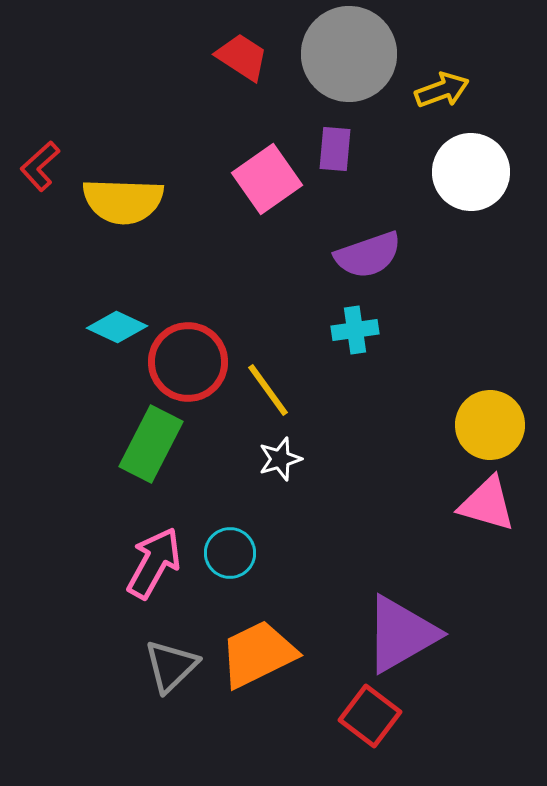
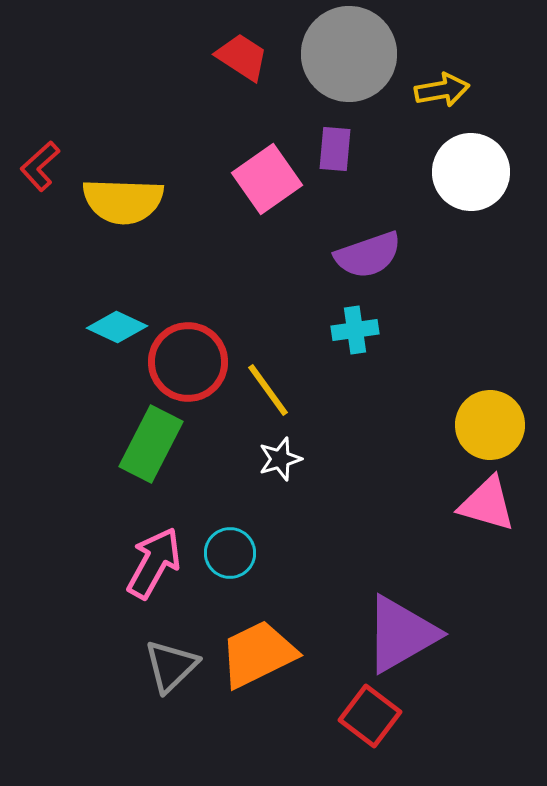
yellow arrow: rotated 10 degrees clockwise
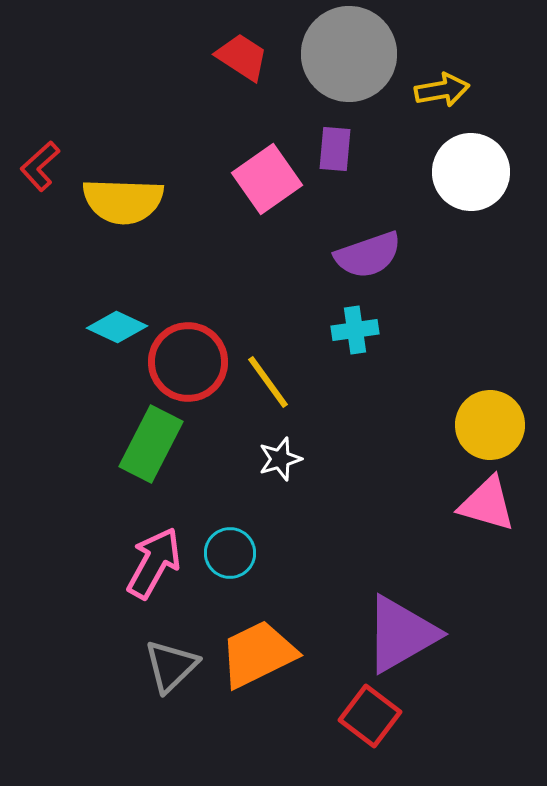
yellow line: moved 8 px up
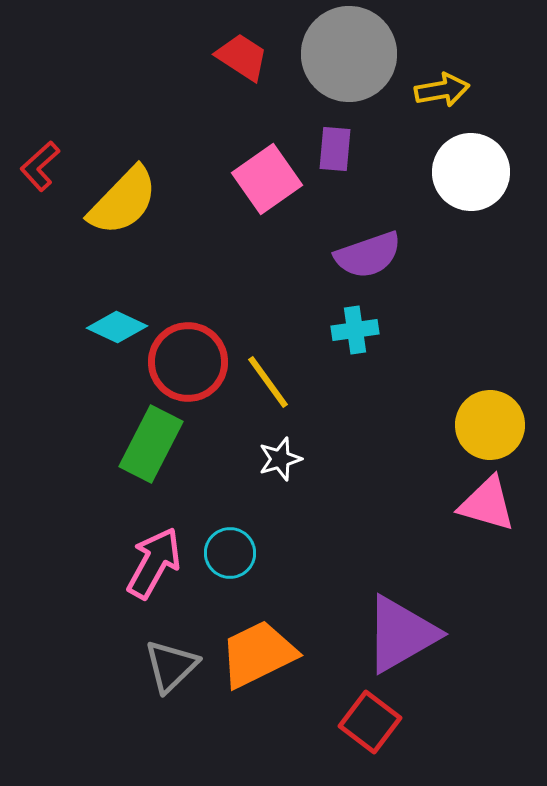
yellow semicircle: rotated 48 degrees counterclockwise
red square: moved 6 px down
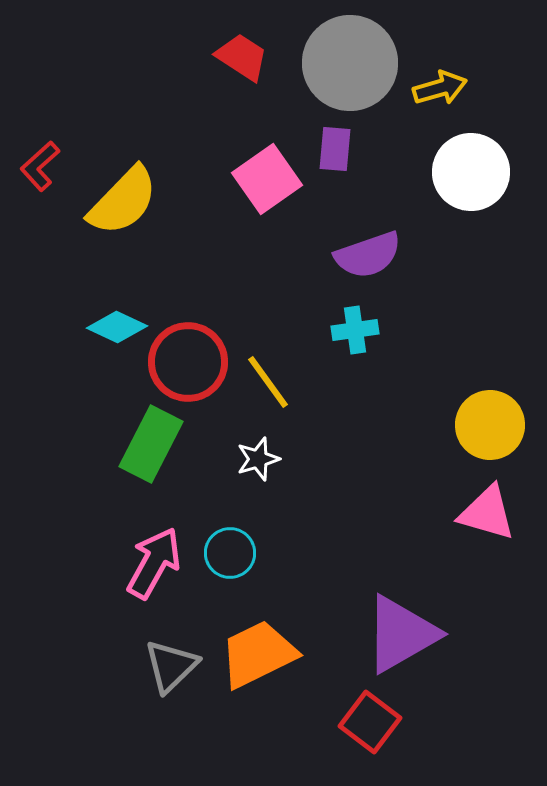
gray circle: moved 1 px right, 9 px down
yellow arrow: moved 2 px left, 2 px up; rotated 6 degrees counterclockwise
white star: moved 22 px left
pink triangle: moved 9 px down
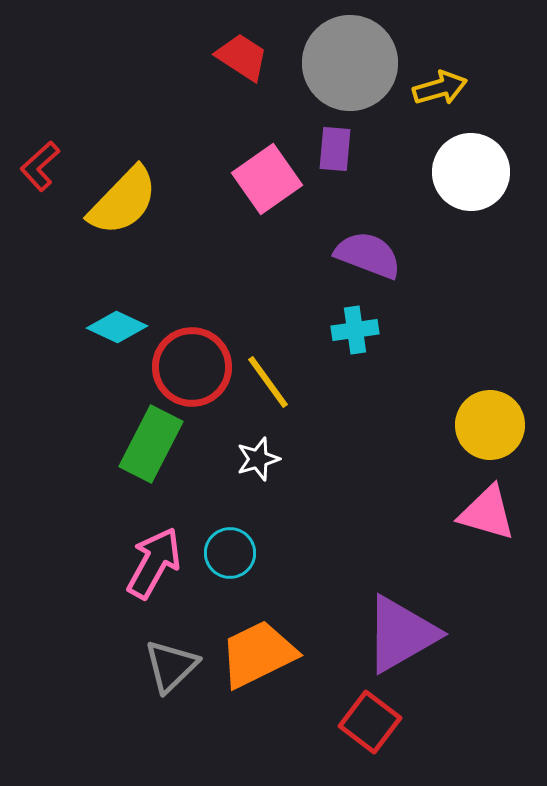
purple semicircle: rotated 140 degrees counterclockwise
red circle: moved 4 px right, 5 px down
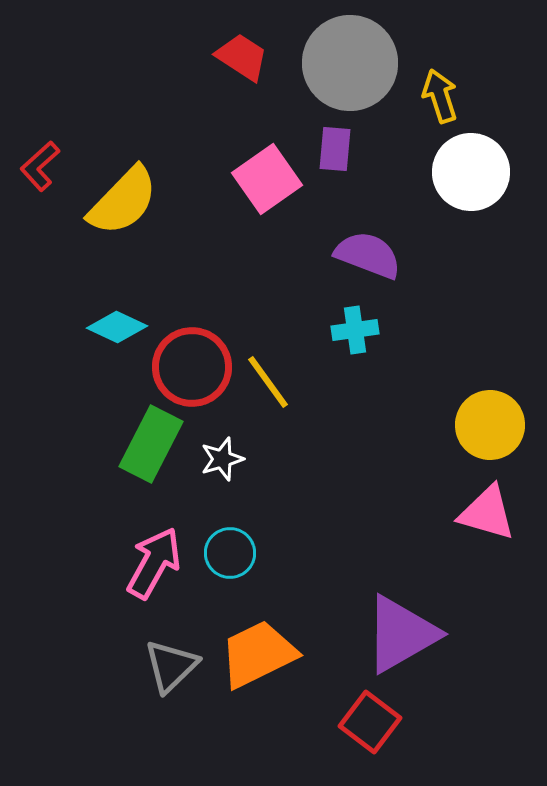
yellow arrow: moved 8 px down; rotated 92 degrees counterclockwise
white star: moved 36 px left
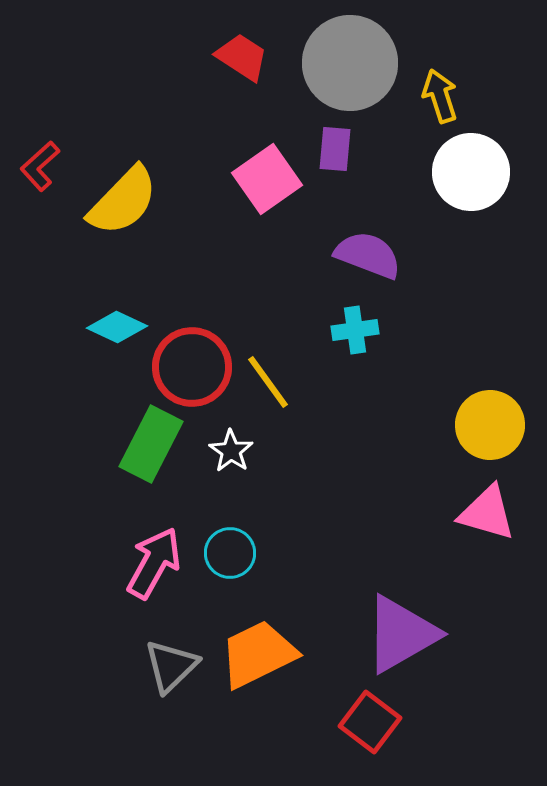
white star: moved 9 px right, 8 px up; rotated 21 degrees counterclockwise
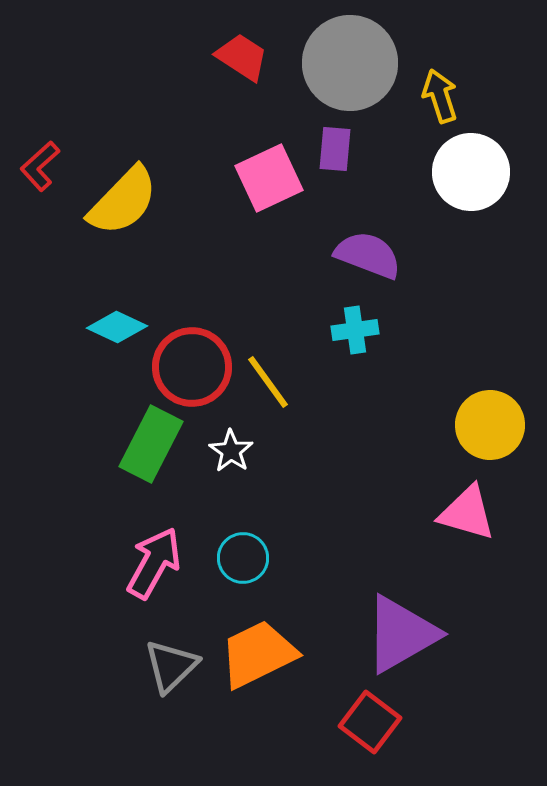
pink square: moved 2 px right, 1 px up; rotated 10 degrees clockwise
pink triangle: moved 20 px left
cyan circle: moved 13 px right, 5 px down
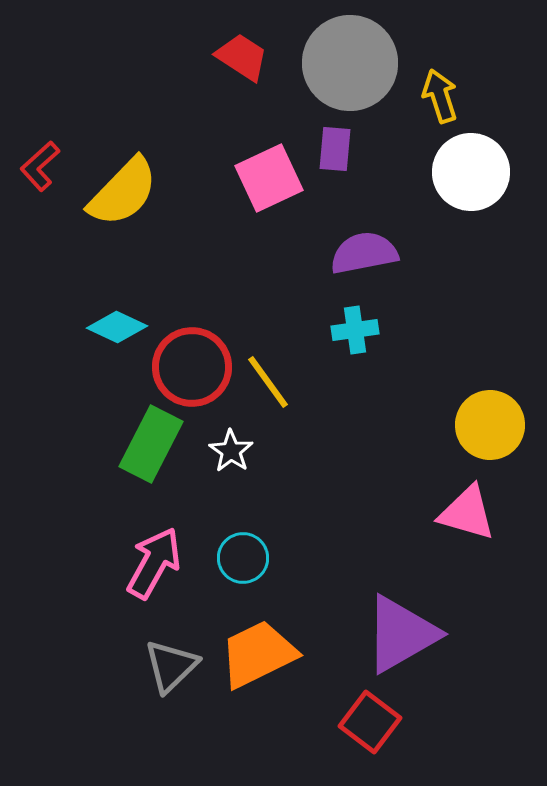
yellow semicircle: moved 9 px up
purple semicircle: moved 4 px left, 2 px up; rotated 32 degrees counterclockwise
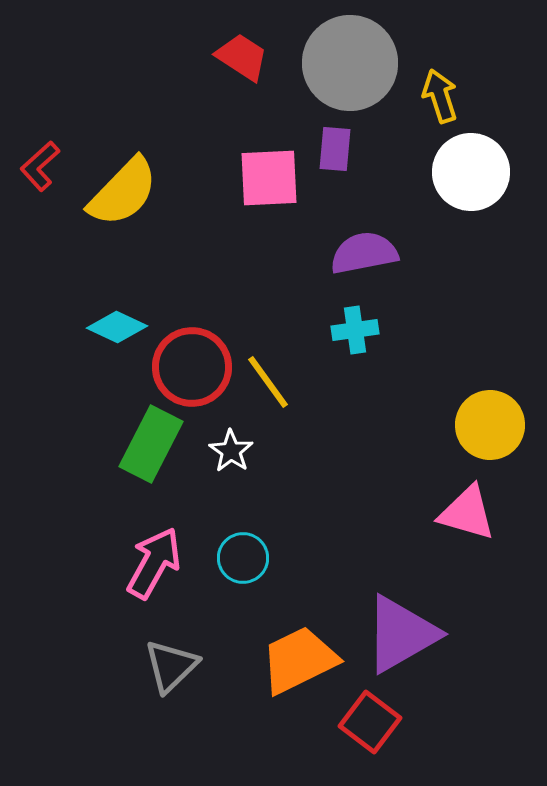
pink square: rotated 22 degrees clockwise
orange trapezoid: moved 41 px right, 6 px down
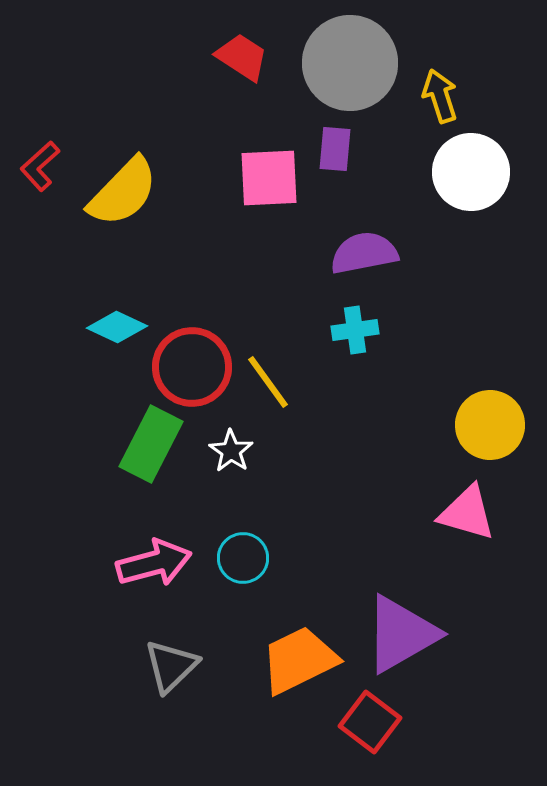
pink arrow: rotated 46 degrees clockwise
